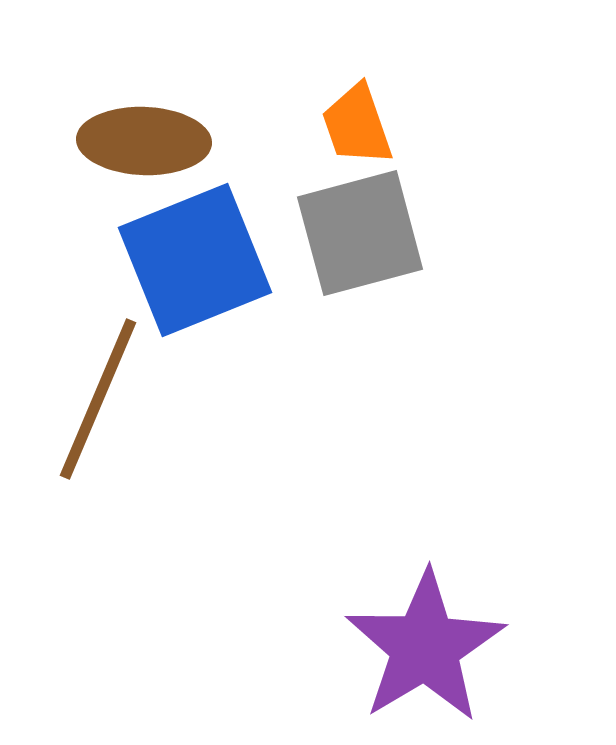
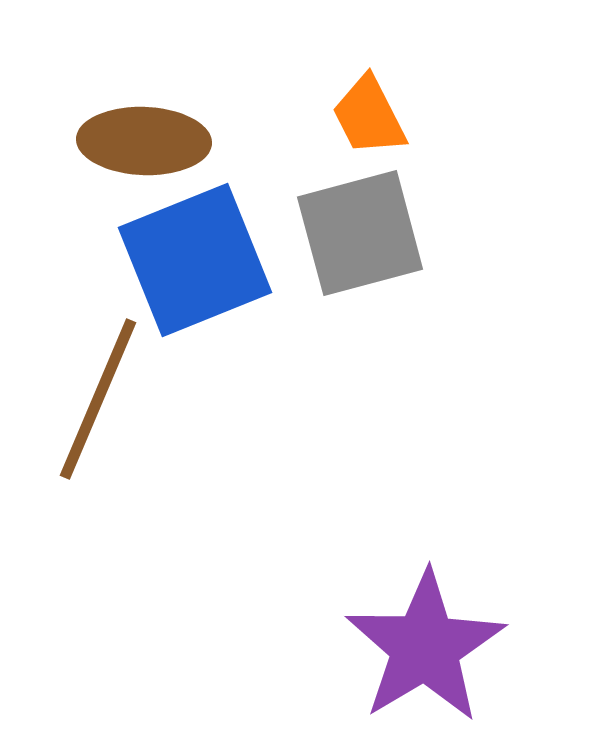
orange trapezoid: moved 12 px right, 9 px up; rotated 8 degrees counterclockwise
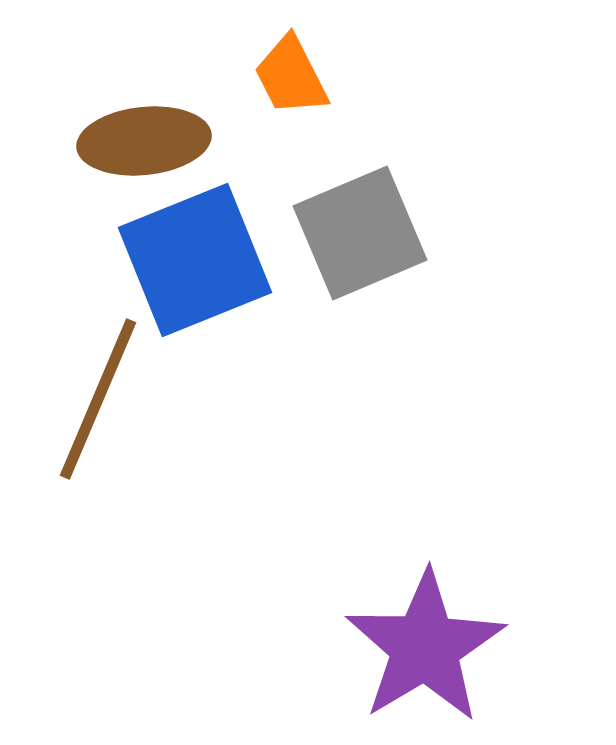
orange trapezoid: moved 78 px left, 40 px up
brown ellipse: rotated 8 degrees counterclockwise
gray square: rotated 8 degrees counterclockwise
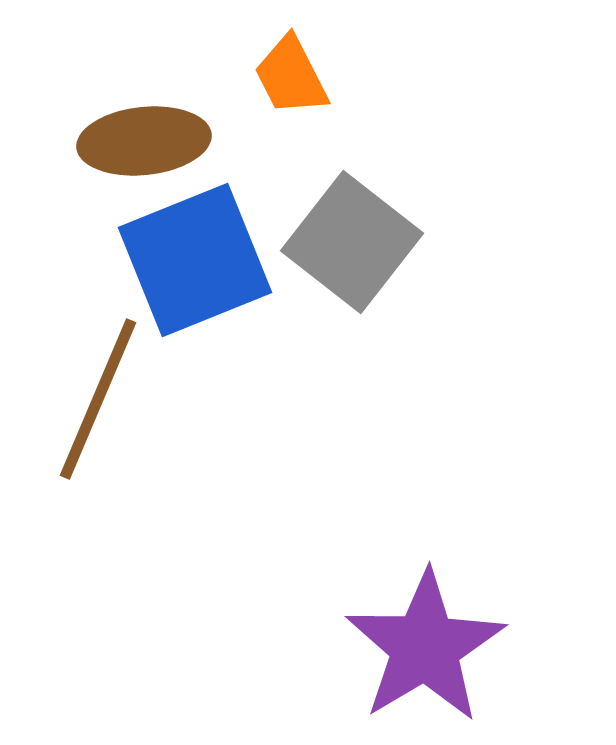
gray square: moved 8 px left, 9 px down; rotated 29 degrees counterclockwise
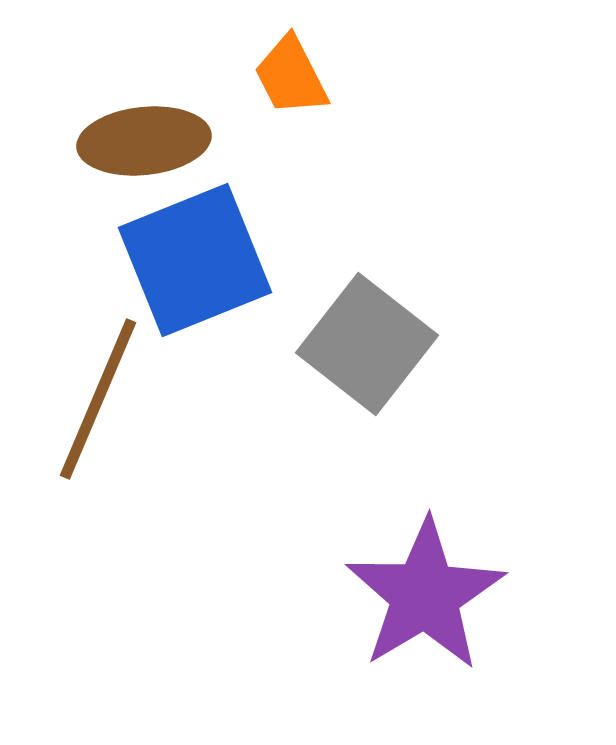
gray square: moved 15 px right, 102 px down
purple star: moved 52 px up
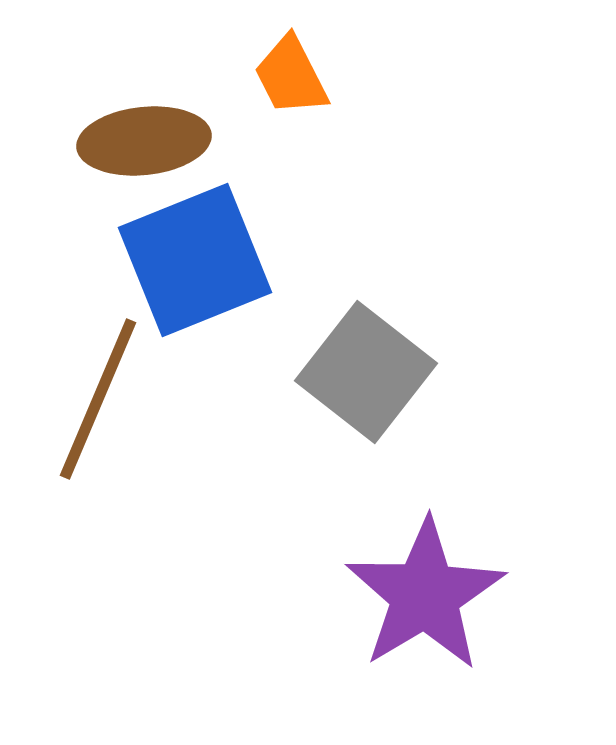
gray square: moved 1 px left, 28 px down
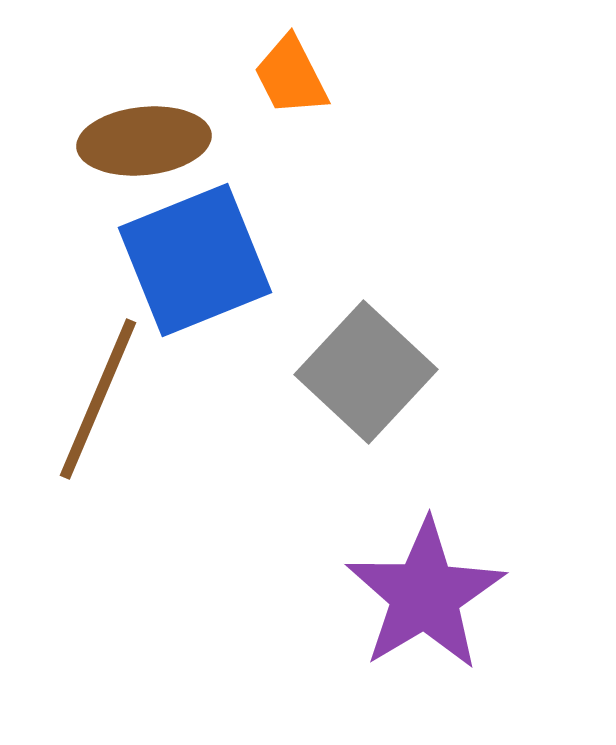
gray square: rotated 5 degrees clockwise
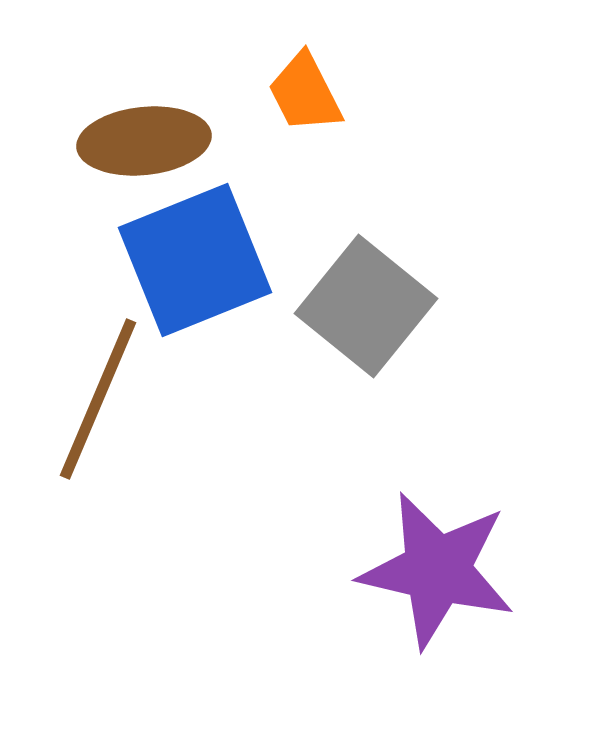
orange trapezoid: moved 14 px right, 17 px down
gray square: moved 66 px up; rotated 4 degrees counterclockwise
purple star: moved 12 px right, 25 px up; rotated 28 degrees counterclockwise
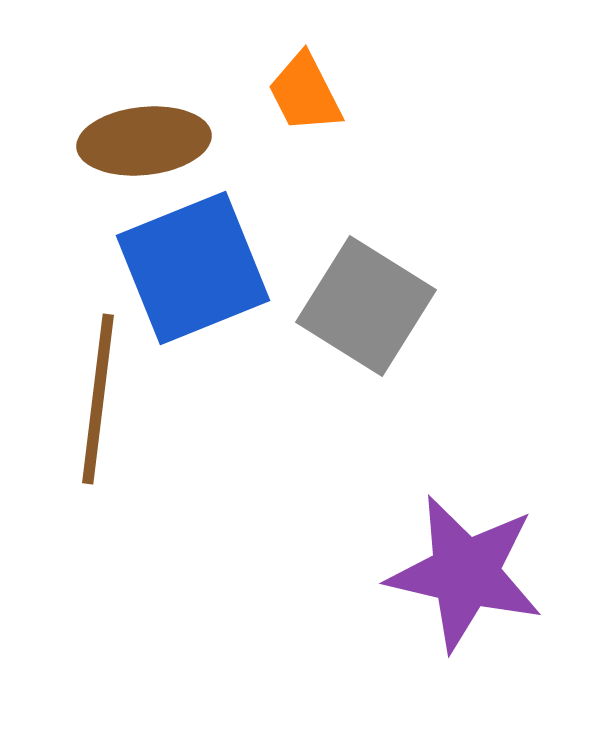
blue square: moved 2 px left, 8 px down
gray square: rotated 7 degrees counterclockwise
brown line: rotated 16 degrees counterclockwise
purple star: moved 28 px right, 3 px down
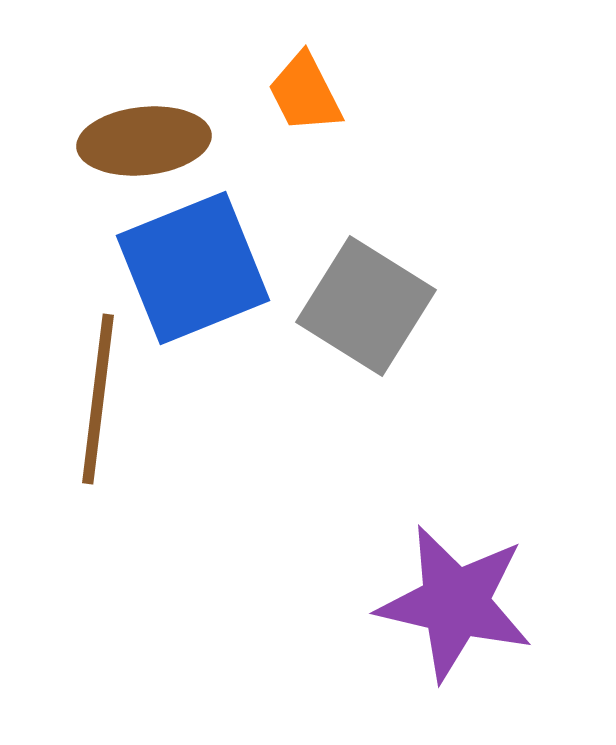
purple star: moved 10 px left, 30 px down
